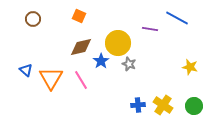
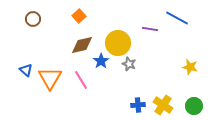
orange square: rotated 24 degrees clockwise
brown diamond: moved 1 px right, 2 px up
orange triangle: moved 1 px left
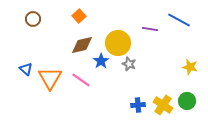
blue line: moved 2 px right, 2 px down
blue triangle: moved 1 px up
pink line: rotated 24 degrees counterclockwise
green circle: moved 7 px left, 5 px up
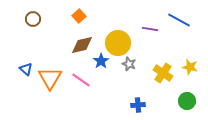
yellow cross: moved 32 px up
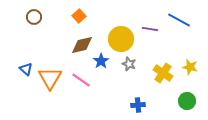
brown circle: moved 1 px right, 2 px up
yellow circle: moved 3 px right, 4 px up
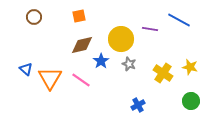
orange square: rotated 32 degrees clockwise
green circle: moved 4 px right
blue cross: rotated 24 degrees counterclockwise
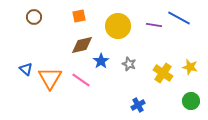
blue line: moved 2 px up
purple line: moved 4 px right, 4 px up
yellow circle: moved 3 px left, 13 px up
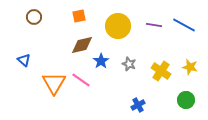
blue line: moved 5 px right, 7 px down
blue triangle: moved 2 px left, 9 px up
yellow cross: moved 2 px left, 2 px up
orange triangle: moved 4 px right, 5 px down
green circle: moved 5 px left, 1 px up
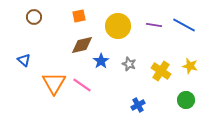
yellow star: moved 1 px up
pink line: moved 1 px right, 5 px down
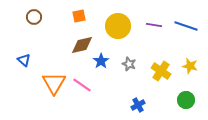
blue line: moved 2 px right, 1 px down; rotated 10 degrees counterclockwise
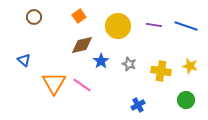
orange square: rotated 24 degrees counterclockwise
yellow cross: rotated 24 degrees counterclockwise
